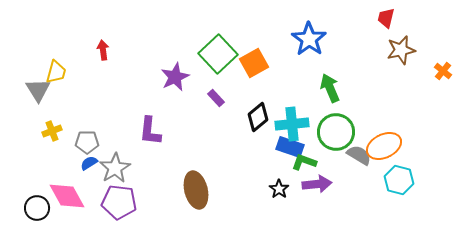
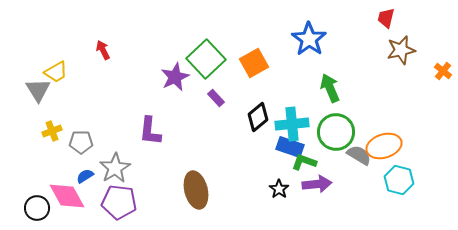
red arrow: rotated 18 degrees counterclockwise
green square: moved 12 px left, 5 px down
yellow trapezoid: rotated 45 degrees clockwise
gray pentagon: moved 6 px left
orange ellipse: rotated 8 degrees clockwise
blue semicircle: moved 4 px left, 13 px down
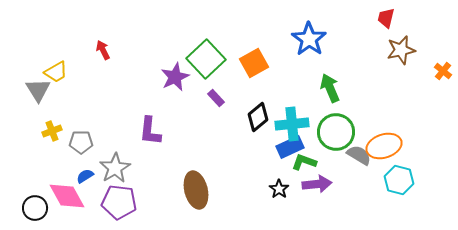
blue rectangle: rotated 44 degrees counterclockwise
black circle: moved 2 px left
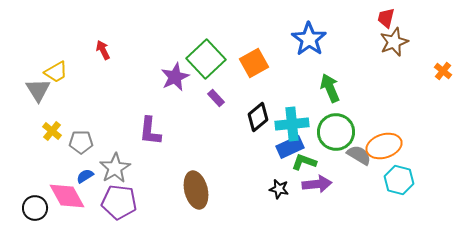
brown star: moved 7 px left, 8 px up; rotated 8 degrees counterclockwise
yellow cross: rotated 30 degrees counterclockwise
black star: rotated 24 degrees counterclockwise
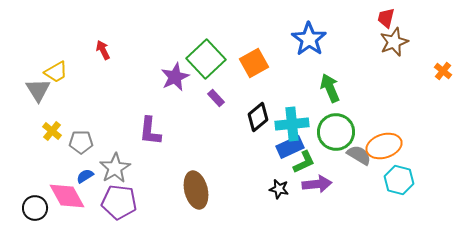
green L-shape: rotated 135 degrees clockwise
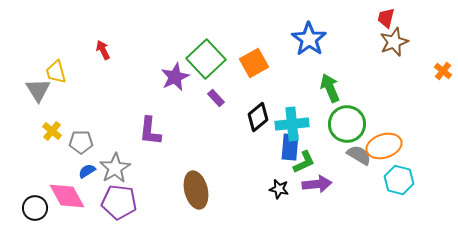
yellow trapezoid: rotated 105 degrees clockwise
green circle: moved 11 px right, 8 px up
blue rectangle: rotated 60 degrees counterclockwise
blue semicircle: moved 2 px right, 5 px up
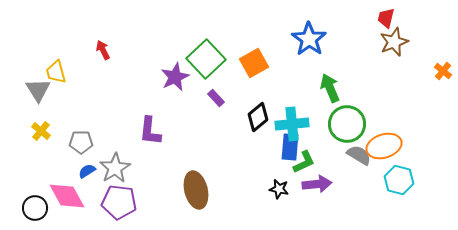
yellow cross: moved 11 px left
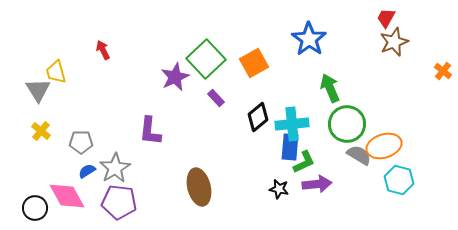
red trapezoid: rotated 15 degrees clockwise
brown ellipse: moved 3 px right, 3 px up
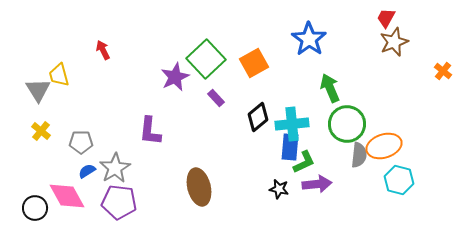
yellow trapezoid: moved 3 px right, 3 px down
gray semicircle: rotated 65 degrees clockwise
